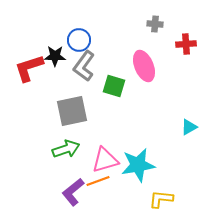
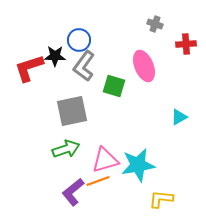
gray cross: rotated 14 degrees clockwise
cyan triangle: moved 10 px left, 10 px up
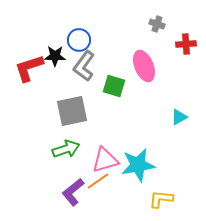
gray cross: moved 2 px right
orange line: rotated 15 degrees counterclockwise
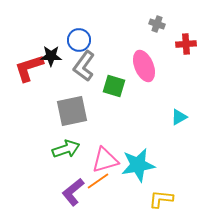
black star: moved 4 px left
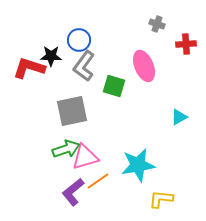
red L-shape: rotated 36 degrees clockwise
pink triangle: moved 20 px left, 3 px up
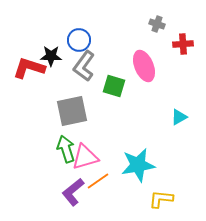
red cross: moved 3 px left
green arrow: rotated 88 degrees counterclockwise
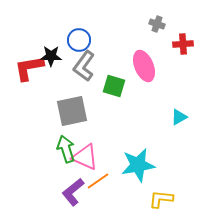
red L-shape: rotated 28 degrees counterclockwise
pink triangle: rotated 40 degrees clockwise
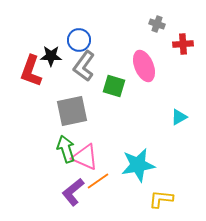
red L-shape: moved 2 px right, 3 px down; rotated 60 degrees counterclockwise
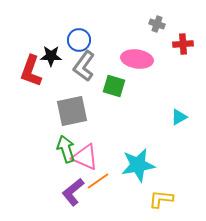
pink ellipse: moved 7 px left, 7 px up; rotated 60 degrees counterclockwise
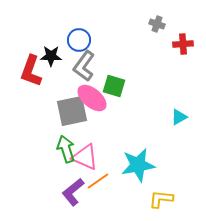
pink ellipse: moved 45 px left, 39 px down; rotated 32 degrees clockwise
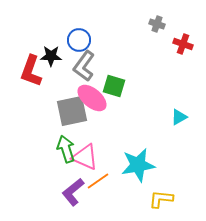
red cross: rotated 24 degrees clockwise
